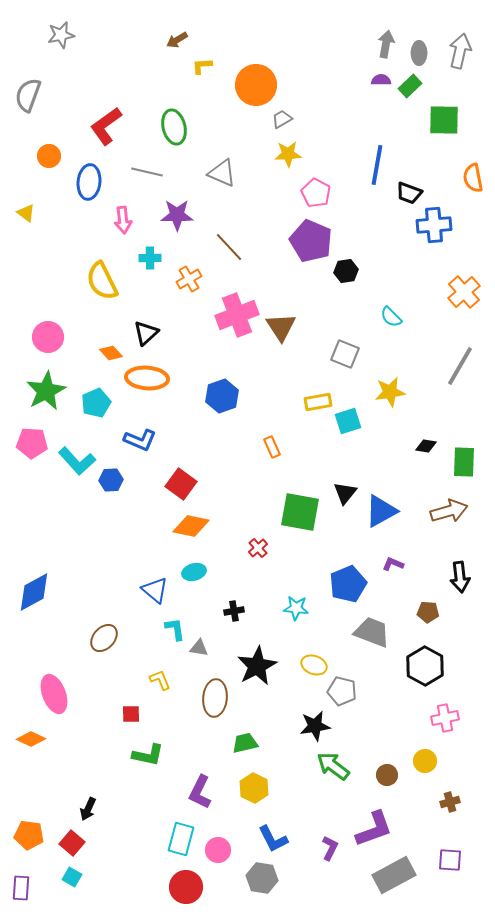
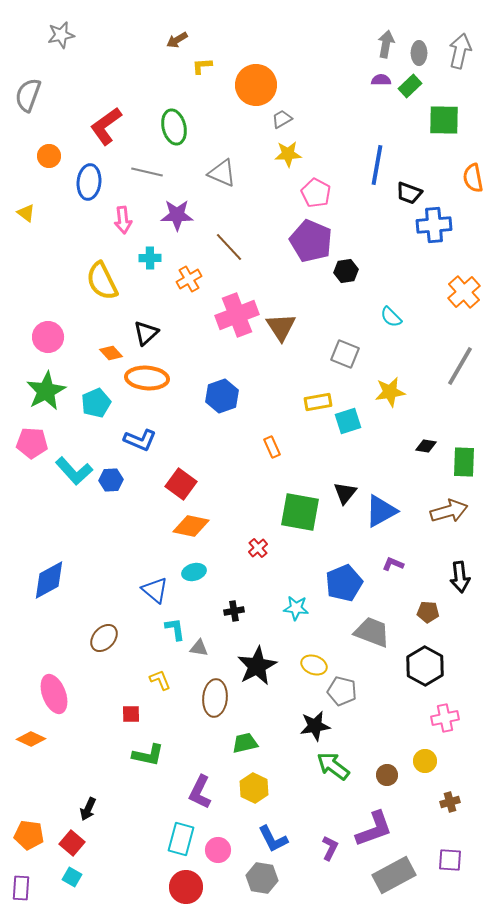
cyan L-shape at (77, 461): moved 3 px left, 10 px down
blue pentagon at (348, 584): moved 4 px left, 1 px up
blue diamond at (34, 592): moved 15 px right, 12 px up
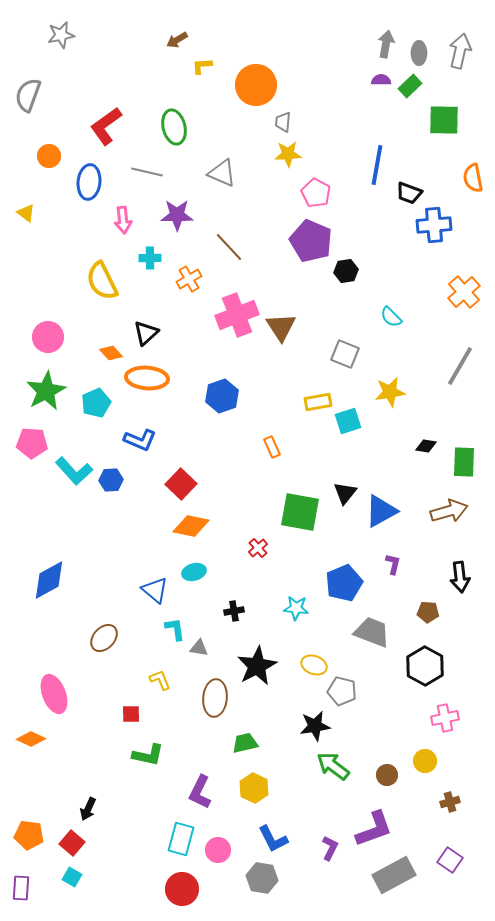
gray trapezoid at (282, 119): moved 1 px right, 3 px down; rotated 55 degrees counterclockwise
red square at (181, 484): rotated 8 degrees clockwise
purple L-shape at (393, 564): rotated 80 degrees clockwise
purple square at (450, 860): rotated 30 degrees clockwise
red circle at (186, 887): moved 4 px left, 2 px down
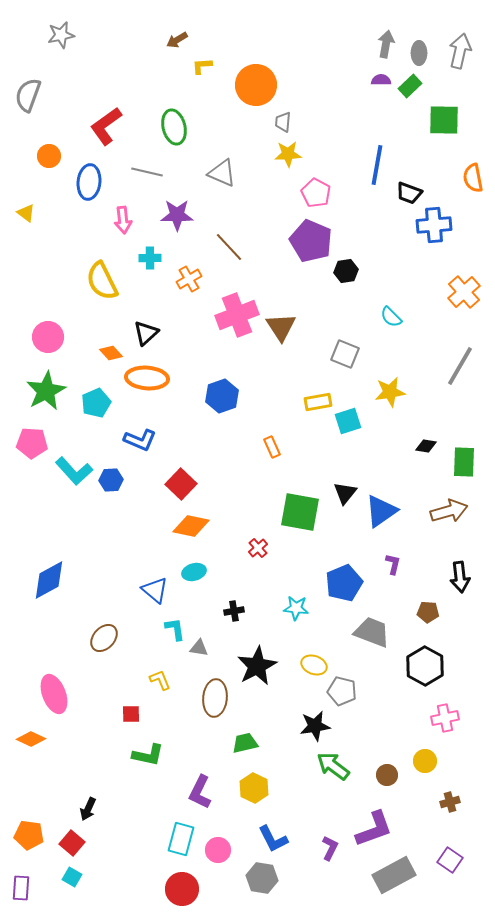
blue triangle at (381, 511): rotated 6 degrees counterclockwise
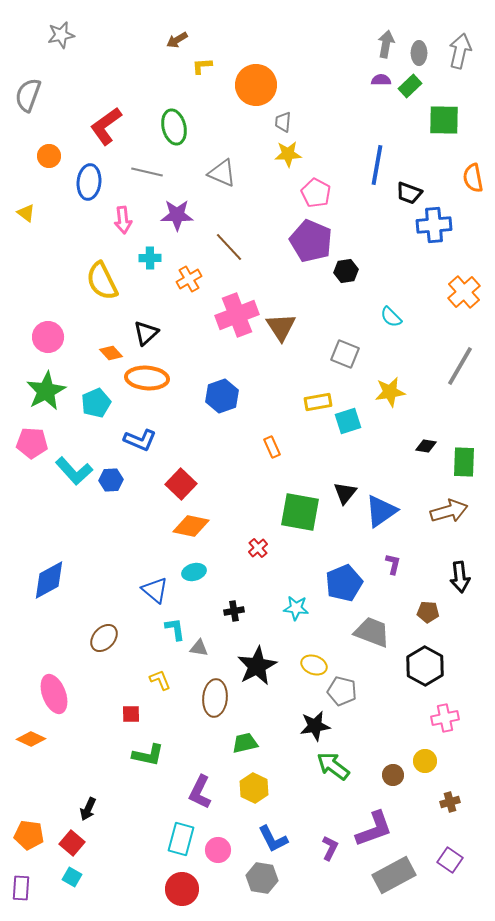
brown circle at (387, 775): moved 6 px right
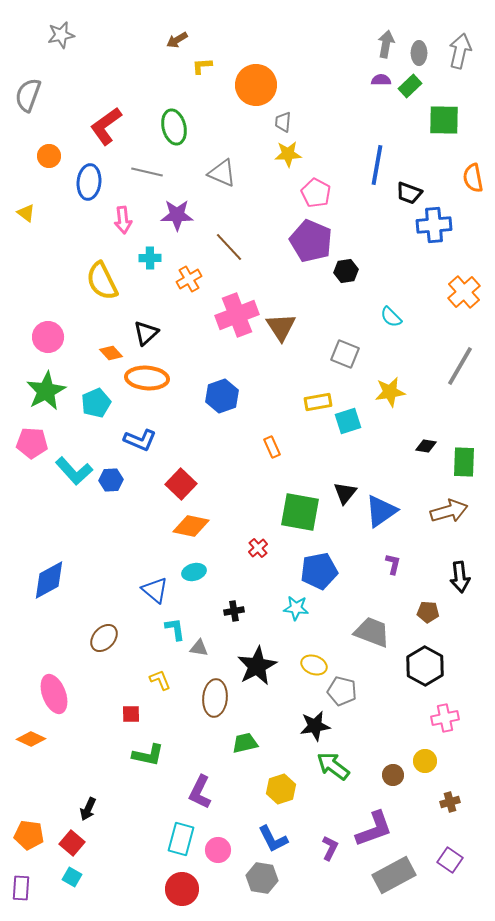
blue pentagon at (344, 583): moved 25 px left, 12 px up; rotated 12 degrees clockwise
yellow hexagon at (254, 788): moved 27 px right, 1 px down; rotated 16 degrees clockwise
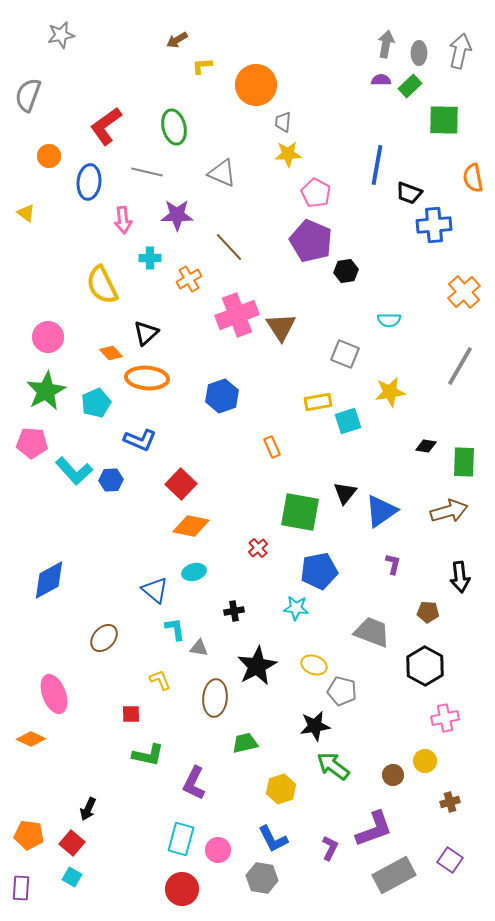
yellow semicircle at (102, 281): moved 4 px down
cyan semicircle at (391, 317): moved 2 px left, 3 px down; rotated 45 degrees counterclockwise
purple L-shape at (200, 792): moved 6 px left, 9 px up
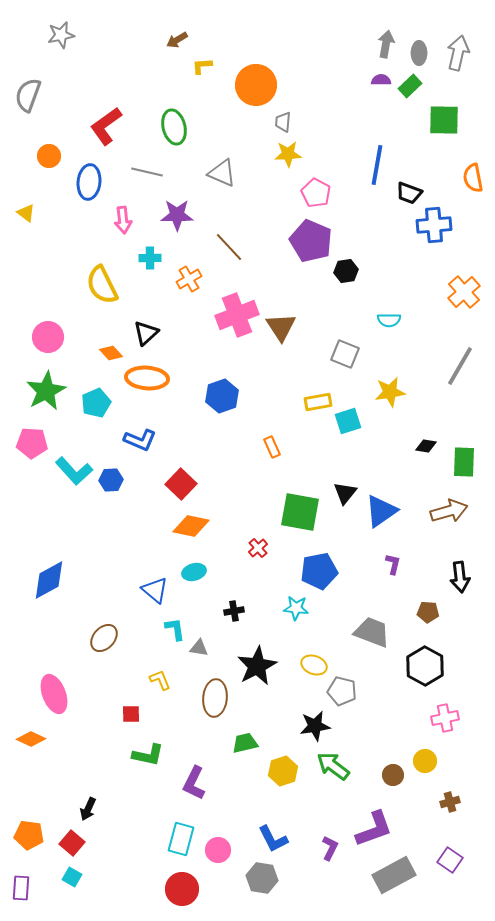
gray arrow at (460, 51): moved 2 px left, 2 px down
yellow hexagon at (281, 789): moved 2 px right, 18 px up
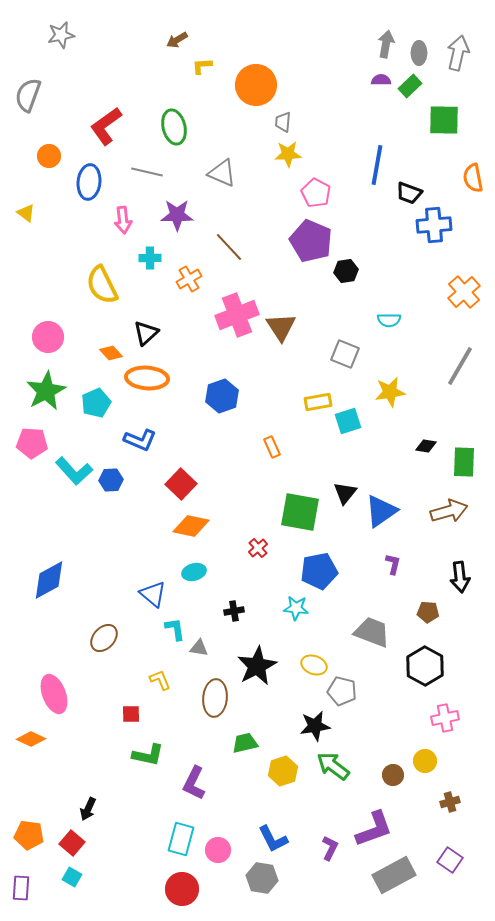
blue triangle at (155, 590): moved 2 px left, 4 px down
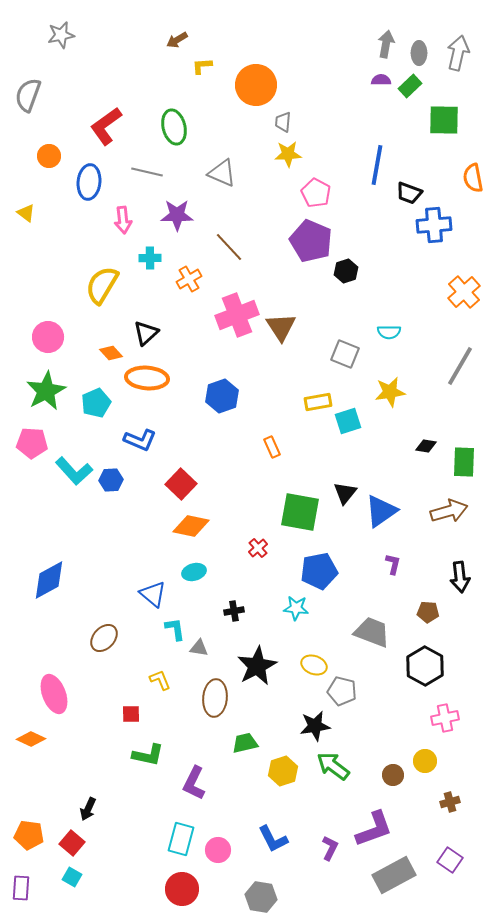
black hexagon at (346, 271): rotated 10 degrees counterclockwise
yellow semicircle at (102, 285): rotated 57 degrees clockwise
cyan semicircle at (389, 320): moved 12 px down
gray hexagon at (262, 878): moved 1 px left, 19 px down
